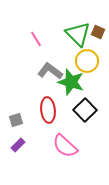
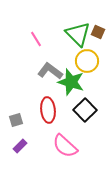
purple rectangle: moved 2 px right, 1 px down
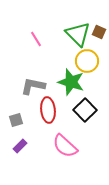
brown square: moved 1 px right
gray L-shape: moved 17 px left, 15 px down; rotated 25 degrees counterclockwise
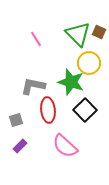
yellow circle: moved 2 px right, 2 px down
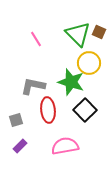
pink semicircle: rotated 128 degrees clockwise
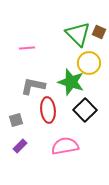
pink line: moved 9 px left, 9 px down; rotated 63 degrees counterclockwise
